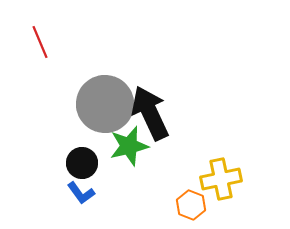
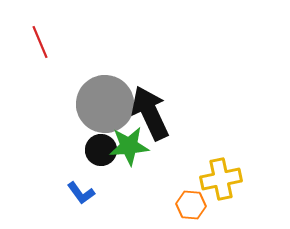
green star: rotated 9 degrees clockwise
black circle: moved 19 px right, 13 px up
orange hexagon: rotated 16 degrees counterclockwise
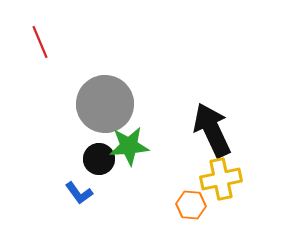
black arrow: moved 62 px right, 17 px down
black circle: moved 2 px left, 9 px down
blue L-shape: moved 2 px left
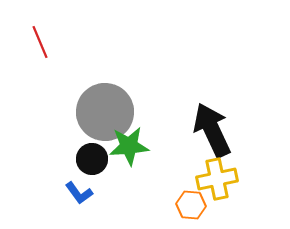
gray circle: moved 8 px down
black circle: moved 7 px left
yellow cross: moved 4 px left
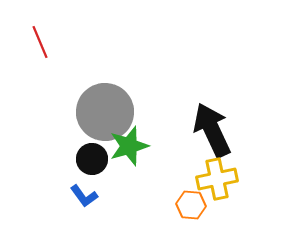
green star: rotated 12 degrees counterclockwise
blue L-shape: moved 5 px right, 3 px down
